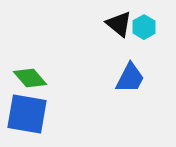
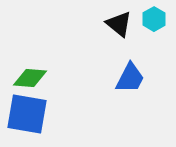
cyan hexagon: moved 10 px right, 8 px up
green diamond: rotated 44 degrees counterclockwise
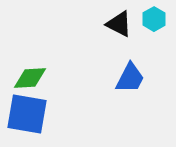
black triangle: rotated 12 degrees counterclockwise
green diamond: rotated 8 degrees counterclockwise
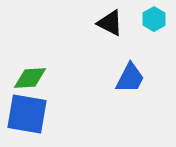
black triangle: moved 9 px left, 1 px up
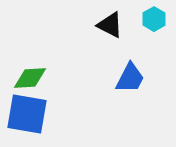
black triangle: moved 2 px down
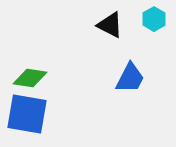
green diamond: rotated 12 degrees clockwise
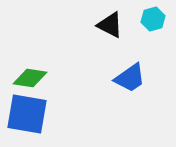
cyan hexagon: moved 1 px left; rotated 15 degrees clockwise
blue trapezoid: rotated 28 degrees clockwise
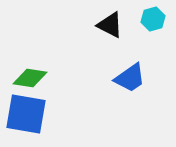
blue square: moved 1 px left
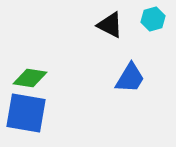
blue trapezoid: rotated 24 degrees counterclockwise
blue square: moved 1 px up
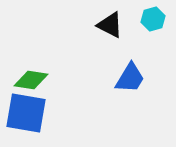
green diamond: moved 1 px right, 2 px down
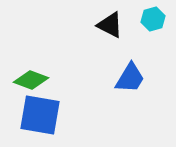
green diamond: rotated 12 degrees clockwise
blue square: moved 14 px right, 2 px down
